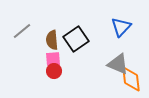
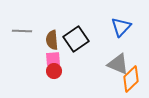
gray line: rotated 42 degrees clockwise
orange diamond: rotated 52 degrees clockwise
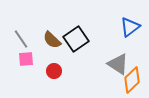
blue triangle: moved 9 px right; rotated 10 degrees clockwise
gray line: moved 1 px left, 8 px down; rotated 54 degrees clockwise
brown semicircle: rotated 42 degrees counterclockwise
pink square: moved 27 px left
gray triangle: rotated 10 degrees clockwise
orange diamond: moved 1 px right, 1 px down
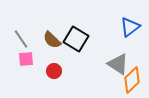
black square: rotated 25 degrees counterclockwise
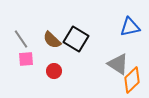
blue triangle: rotated 25 degrees clockwise
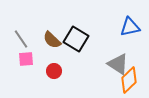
orange diamond: moved 3 px left
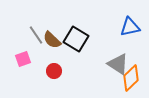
gray line: moved 15 px right, 4 px up
pink square: moved 3 px left; rotated 14 degrees counterclockwise
orange diamond: moved 2 px right, 2 px up
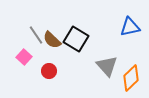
pink square: moved 1 px right, 2 px up; rotated 28 degrees counterclockwise
gray triangle: moved 11 px left, 2 px down; rotated 15 degrees clockwise
red circle: moved 5 px left
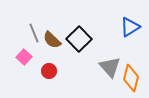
blue triangle: rotated 20 degrees counterclockwise
gray line: moved 2 px left, 2 px up; rotated 12 degrees clockwise
black square: moved 3 px right; rotated 15 degrees clockwise
gray triangle: moved 3 px right, 1 px down
orange diamond: rotated 32 degrees counterclockwise
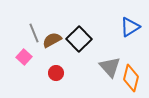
brown semicircle: rotated 108 degrees clockwise
red circle: moved 7 px right, 2 px down
